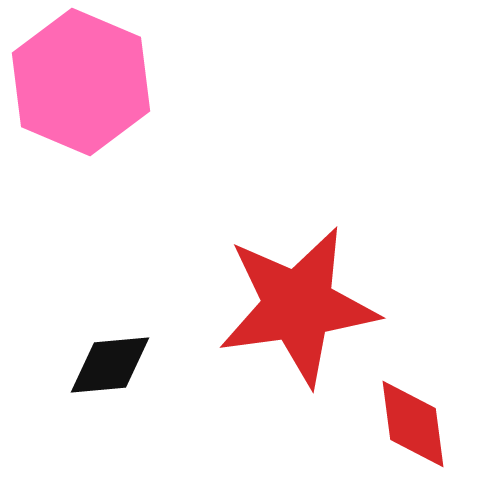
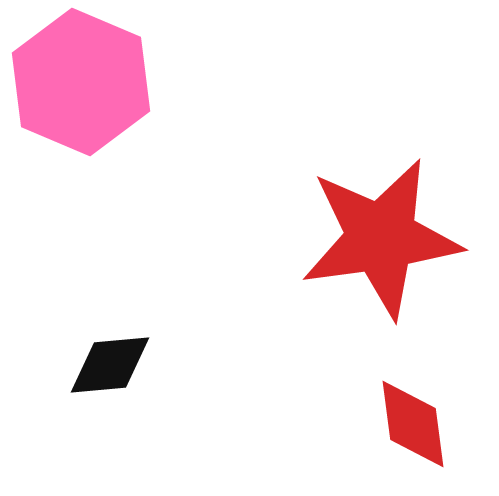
red star: moved 83 px right, 68 px up
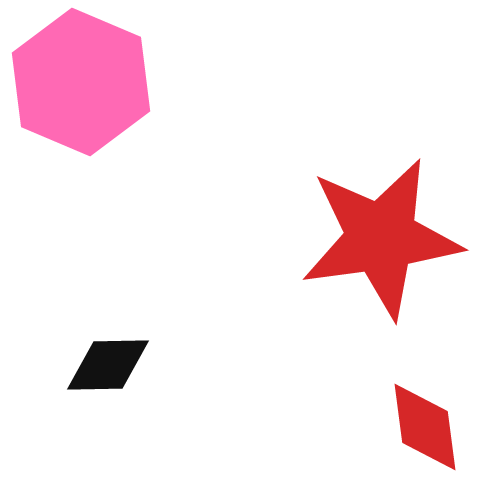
black diamond: moved 2 px left; rotated 4 degrees clockwise
red diamond: moved 12 px right, 3 px down
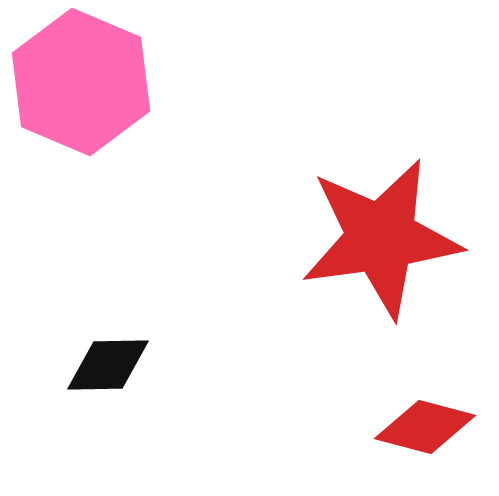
red diamond: rotated 68 degrees counterclockwise
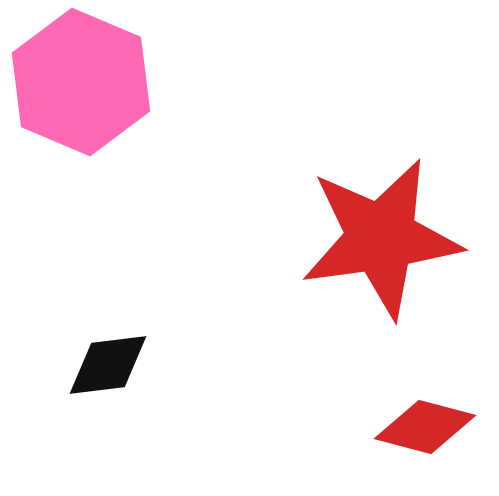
black diamond: rotated 6 degrees counterclockwise
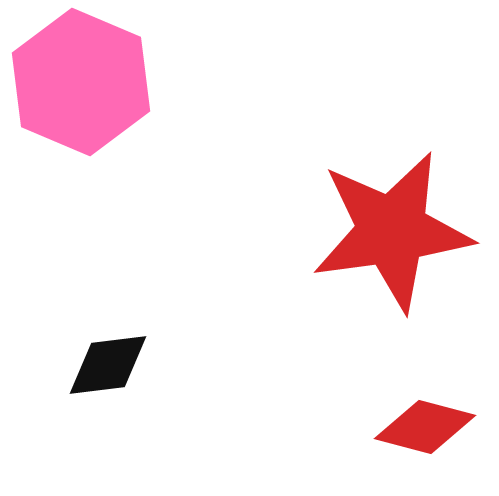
red star: moved 11 px right, 7 px up
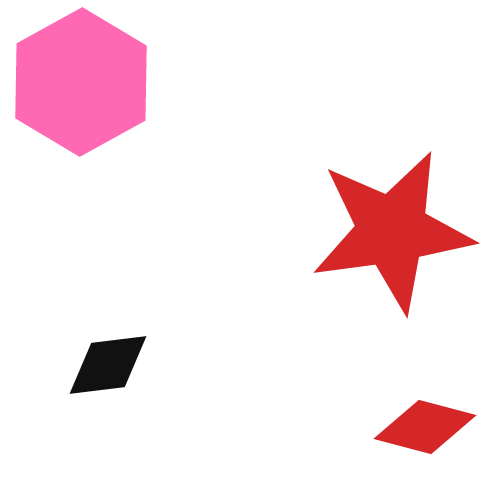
pink hexagon: rotated 8 degrees clockwise
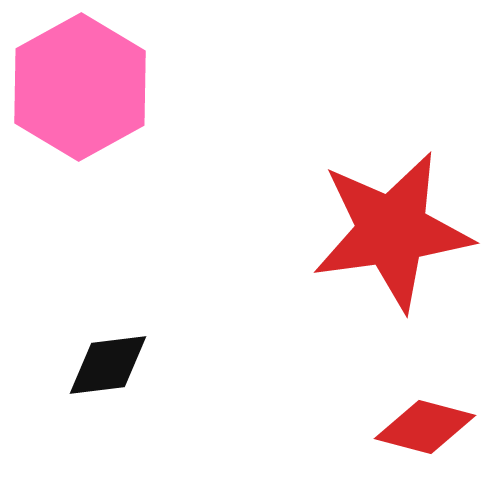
pink hexagon: moved 1 px left, 5 px down
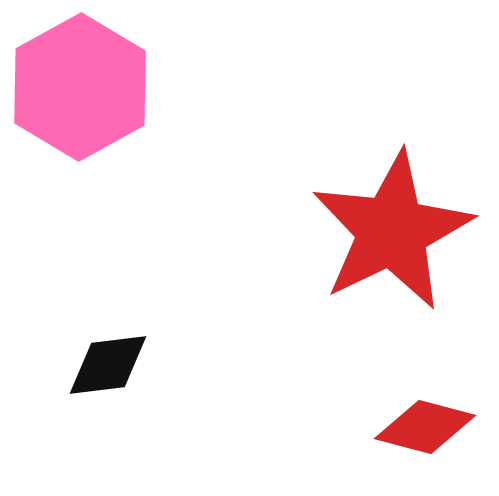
red star: rotated 18 degrees counterclockwise
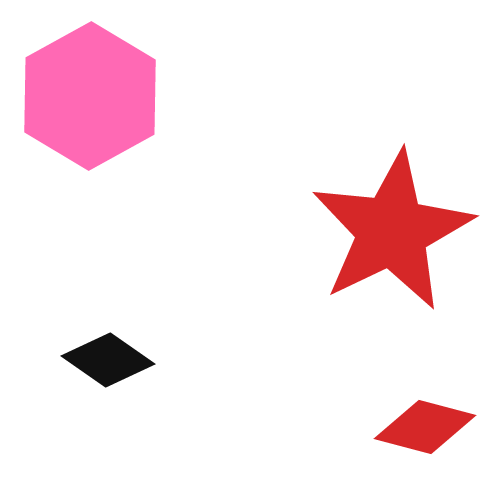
pink hexagon: moved 10 px right, 9 px down
black diamond: moved 5 px up; rotated 42 degrees clockwise
